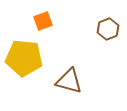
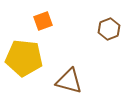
brown hexagon: moved 1 px right
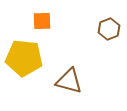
orange square: moved 1 px left; rotated 18 degrees clockwise
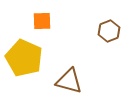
brown hexagon: moved 2 px down
yellow pentagon: rotated 18 degrees clockwise
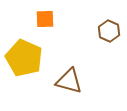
orange square: moved 3 px right, 2 px up
brown hexagon: rotated 15 degrees counterclockwise
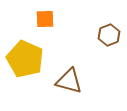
brown hexagon: moved 4 px down; rotated 15 degrees clockwise
yellow pentagon: moved 1 px right, 1 px down
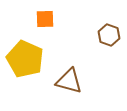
brown hexagon: rotated 20 degrees counterclockwise
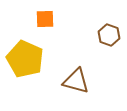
brown triangle: moved 7 px right
